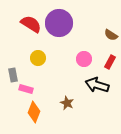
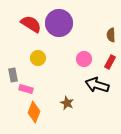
brown semicircle: rotated 56 degrees clockwise
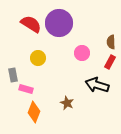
brown semicircle: moved 7 px down
pink circle: moved 2 px left, 6 px up
